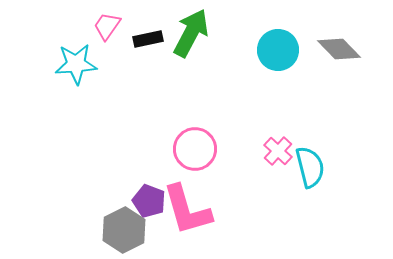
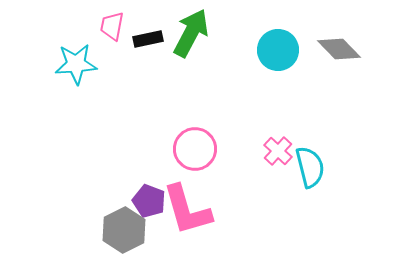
pink trapezoid: moved 5 px right; rotated 24 degrees counterclockwise
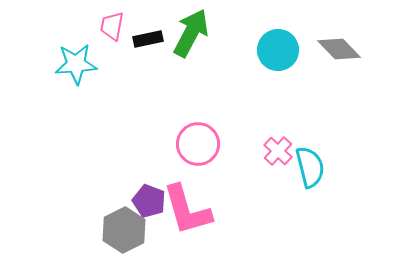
pink circle: moved 3 px right, 5 px up
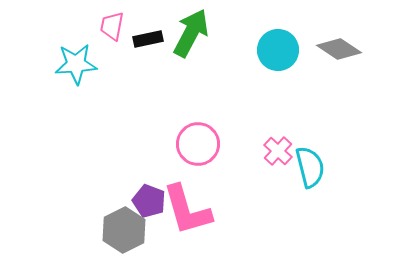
gray diamond: rotated 12 degrees counterclockwise
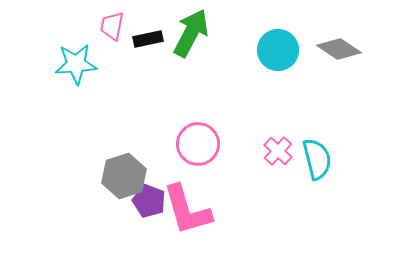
cyan semicircle: moved 7 px right, 8 px up
gray hexagon: moved 54 px up; rotated 9 degrees clockwise
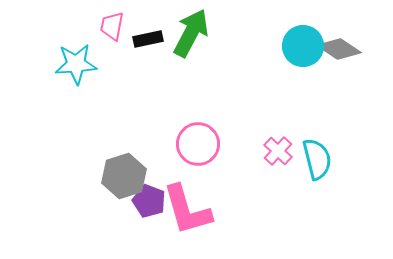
cyan circle: moved 25 px right, 4 px up
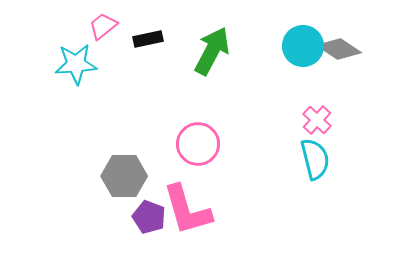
pink trapezoid: moved 9 px left; rotated 40 degrees clockwise
green arrow: moved 21 px right, 18 px down
pink cross: moved 39 px right, 31 px up
cyan semicircle: moved 2 px left
gray hexagon: rotated 18 degrees clockwise
purple pentagon: moved 16 px down
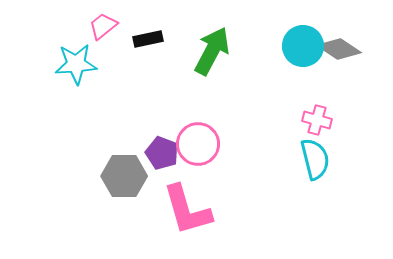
pink cross: rotated 28 degrees counterclockwise
purple pentagon: moved 13 px right, 64 px up
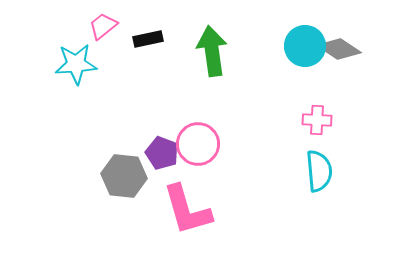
cyan circle: moved 2 px right
green arrow: rotated 36 degrees counterclockwise
pink cross: rotated 12 degrees counterclockwise
cyan semicircle: moved 4 px right, 12 px down; rotated 9 degrees clockwise
gray hexagon: rotated 6 degrees clockwise
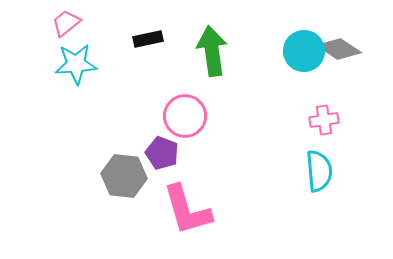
pink trapezoid: moved 37 px left, 3 px up
cyan circle: moved 1 px left, 5 px down
pink cross: moved 7 px right; rotated 12 degrees counterclockwise
pink circle: moved 13 px left, 28 px up
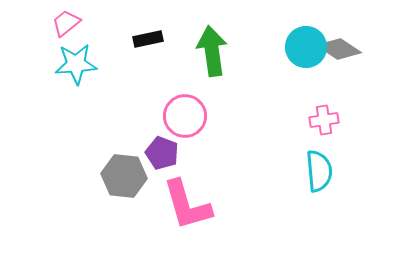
cyan circle: moved 2 px right, 4 px up
pink L-shape: moved 5 px up
